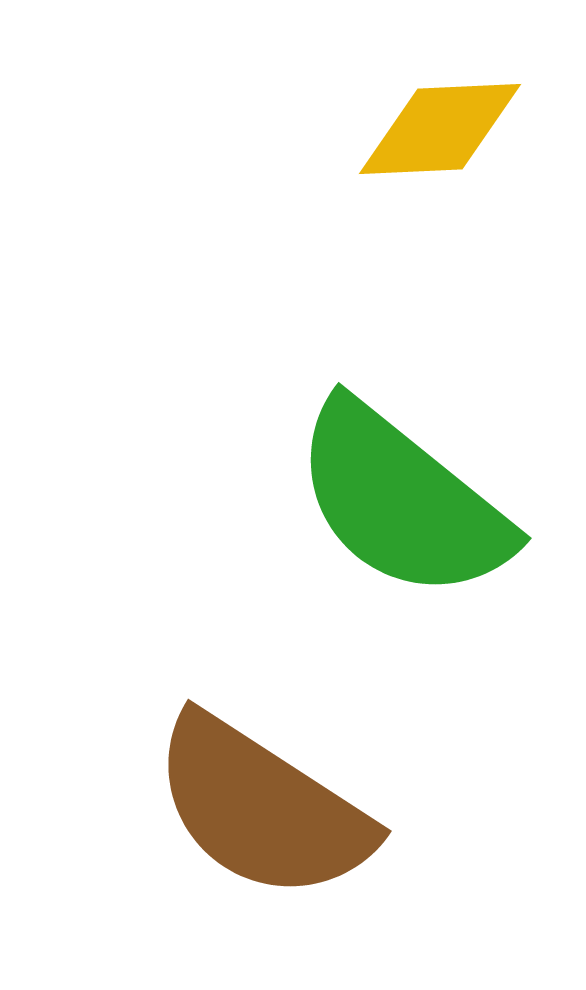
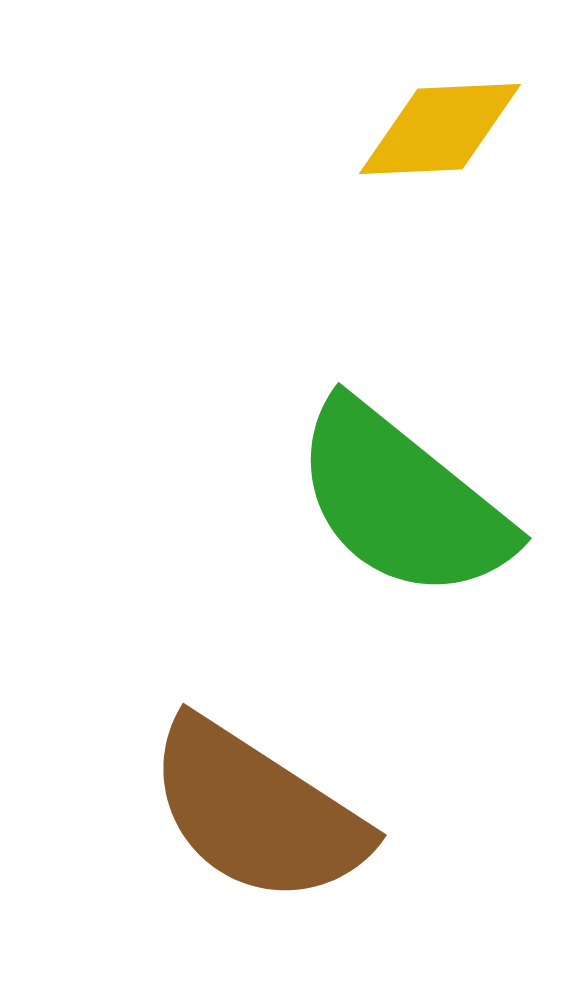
brown semicircle: moved 5 px left, 4 px down
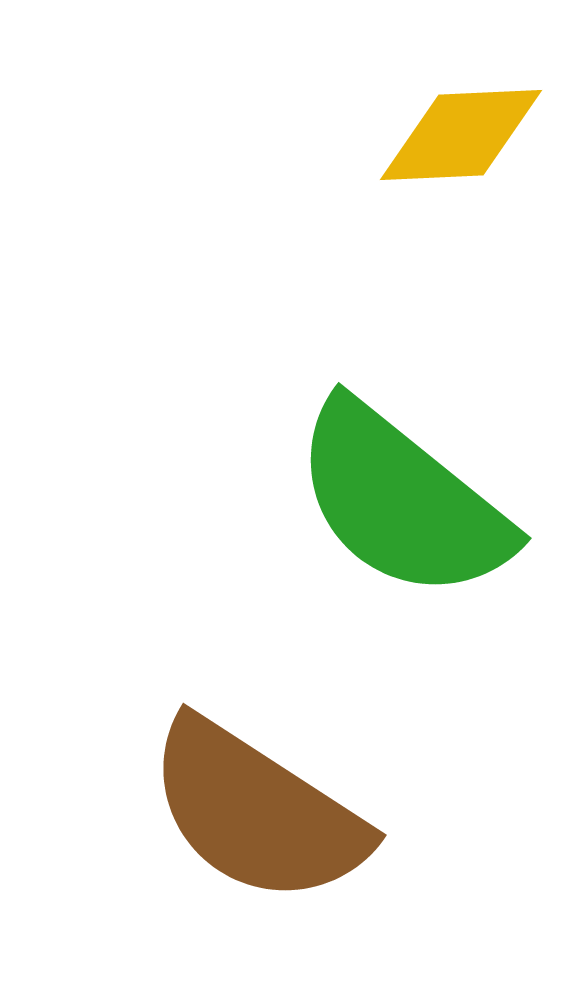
yellow diamond: moved 21 px right, 6 px down
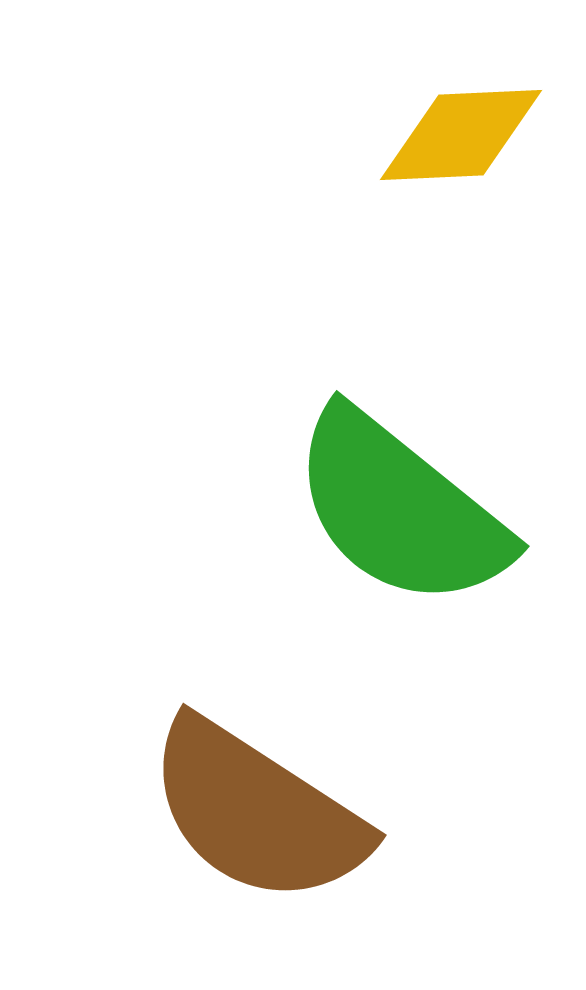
green semicircle: moved 2 px left, 8 px down
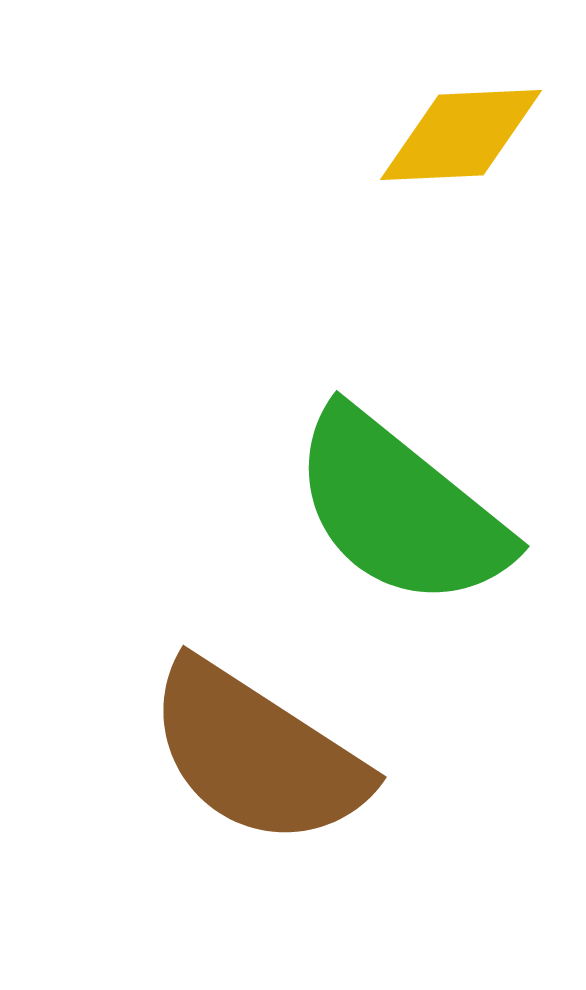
brown semicircle: moved 58 px up
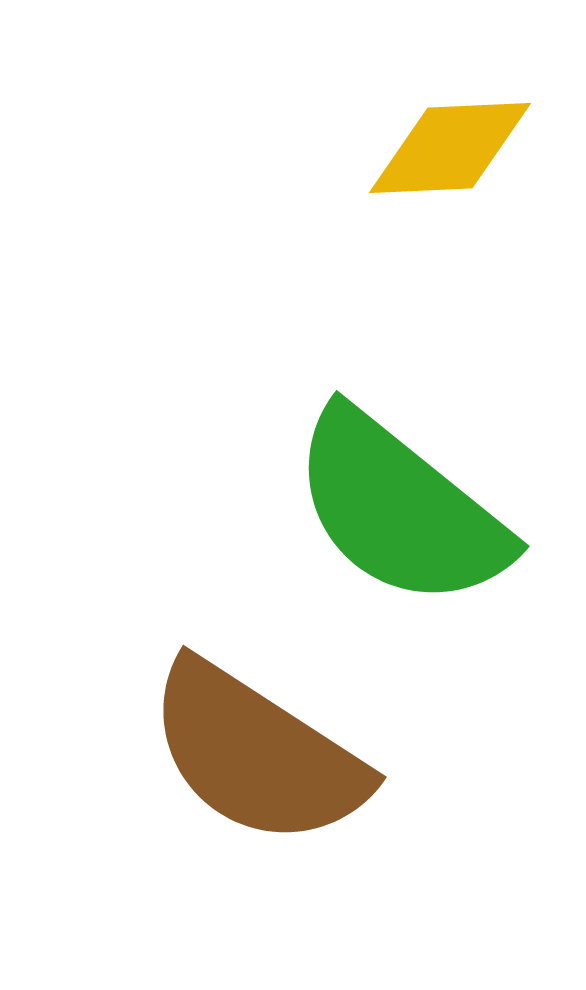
yellow diamond: moved 11 px left, 13 px down
